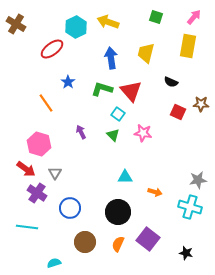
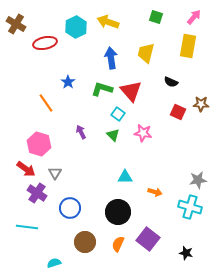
red ellipse: moved 7 px left, 6 px up; rotated 25 degrees clockwise
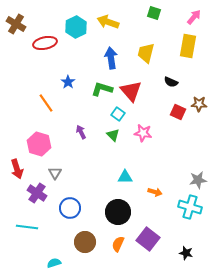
green square: moved 2 px left, 4 px up
brown star: moved 2 px left
red arrow: moved 9 px left; rotated 36 degrees clockwise
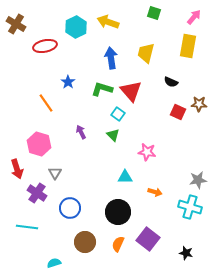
red ellipse: moved 3 px down
pink star: moved 4 px right, 19 px down
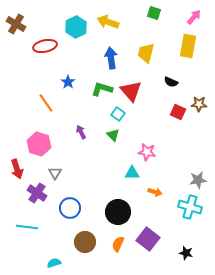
cyan triangle: moved 7 px right, 4 px up
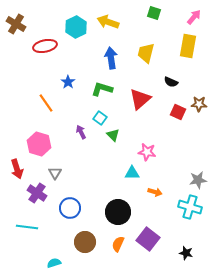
red triangle: moved 9 px right, 8 px down; rotated 30 degrees clockwise
cyan square: moved 18 px left, 4 px down
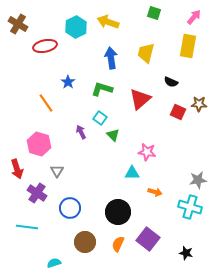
brown cross: moved 2 px right
gray triangle: moved 2 px right, 2 px up
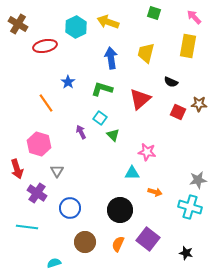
pink arrow: rotated 84 degrees counterclockwise
black circle: moved 2 px right, 2 px up
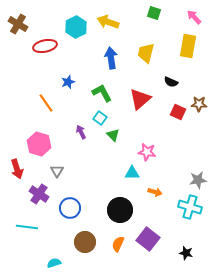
blue star: rotated 16 degrees clockwise
green L-shape: moved 4 px down; rotated 45 degrees clockwise
purple cross: moved 2 px right, 1 px down
